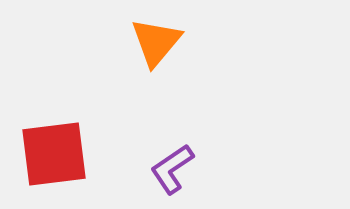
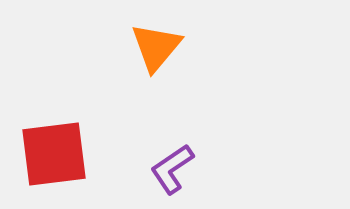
orange triangle: moved 5 px down
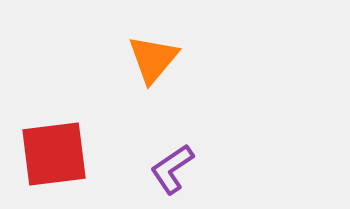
orange triangle: moved 3 px left, 12 px down
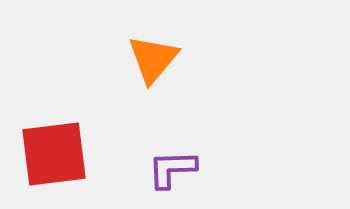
purple L-shape: rotated 32 degrees clockwise
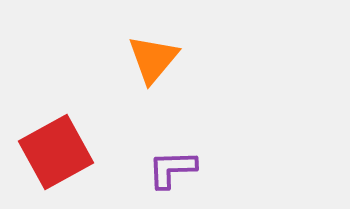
red square: moved 2 px right, 2 px up; rotated 22 degrees counterclockwise
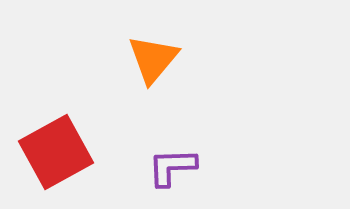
purple L-shape: moved 2 px up
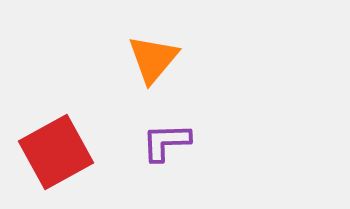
purple L-shape: moved 6 px left, 25 px up
